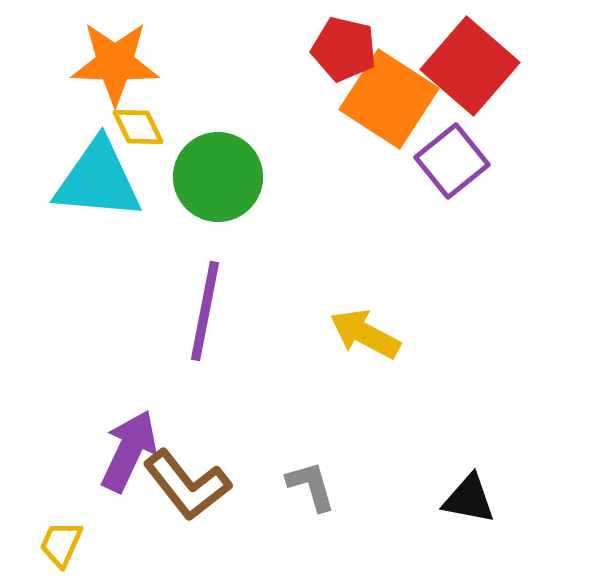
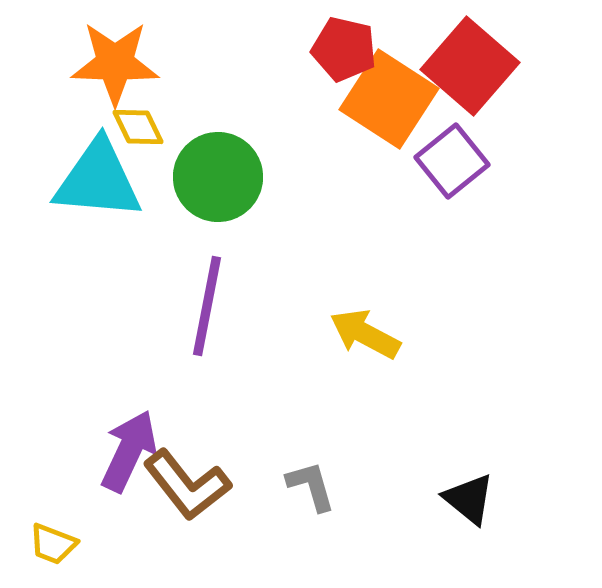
purple line: moved 2 px right, 5 px up
black triangle: rotated 28 degrees clockwise
yellow trapezoid: moved 8 px left; rotated 93 degrees counterclockwise
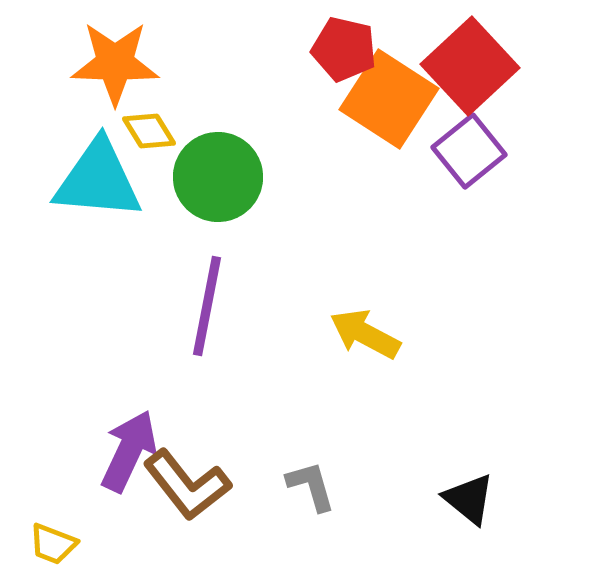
red square: rotated 6 degrees clockwise
yellow diamond: moved 11 px right, 4 px down; rotated 6 degrees counterclockwise
purple square: moved 17 px right, 10 px up
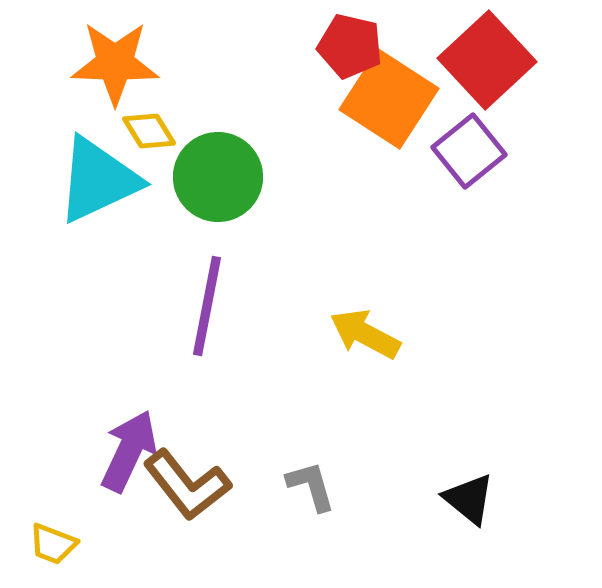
red pentagon: moved 6 px right, 3 px up
red square: moved 17 px right, 6 px up
cyan triangle: rotated 30 degrees counterclockwise
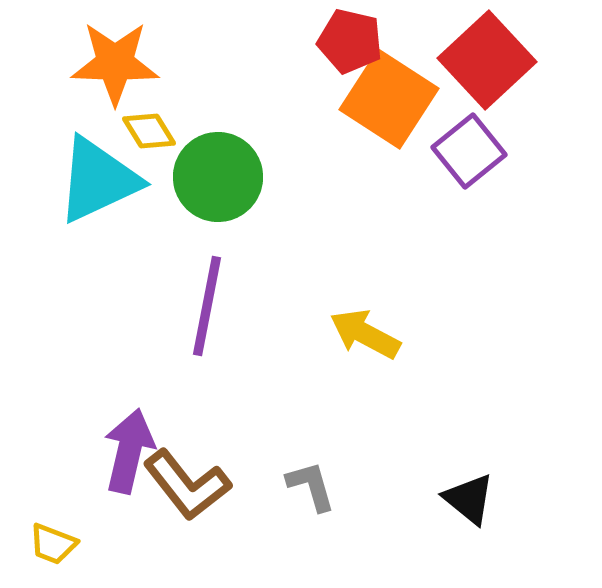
red pentagon: moved 5 px up
purple arrow: rotated 12 degrees counterclockwise
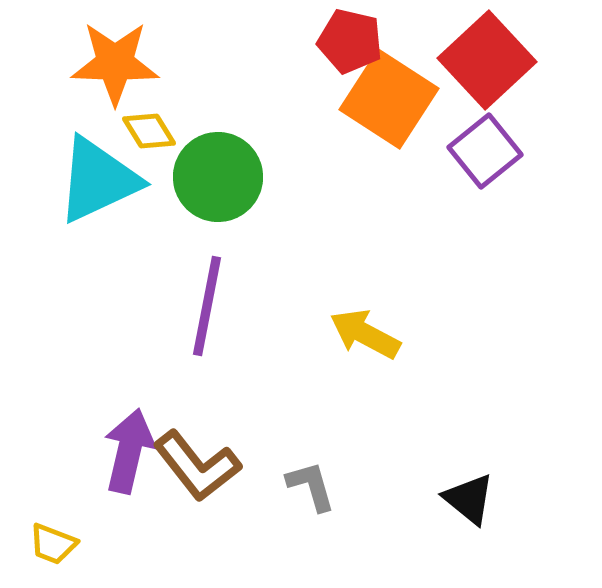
purple square: moved 16 px right
brown L-shape: moved 10 px right, 19 px up
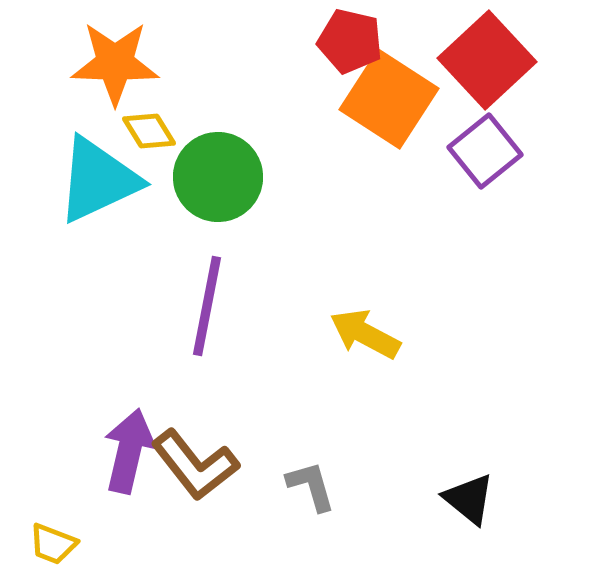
brown L-shape: moved 2 px left, 1 px up
